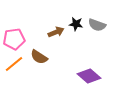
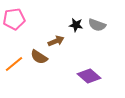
black star: moved 1 px down
brown arrow: moved 9 px down
pink pentagon: moved 20 px up
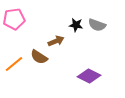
purple diamond: rotated 15 degrees counterclockwise
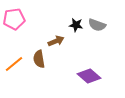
brown semicircle: moved 2 px down; rotated 48 degrees clockwise
purple diamond: rotated 15 degrees clockwise
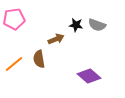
brown arrow: moved 2 px up
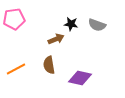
black star: moved 5 px left, 1 px up
brown semicircle: moved 10 px right, 6 px down
orange line: moved 2 px right, 5 px down; rotated 12 degrees clockwise
purple diamond: moved 9 px left, 2 px down; rotated 30 degrees counterclockwise
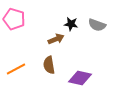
pink pentagon: rotated 25 degrees clockwise
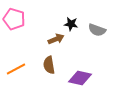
gray semicircle: moved 5 px down
